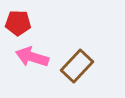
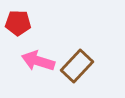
pink arrow: moved 6 px right, 4 px down
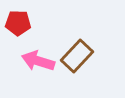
brown rectangle: moved 10 px up
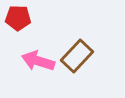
red pentagon: moved 5 px up
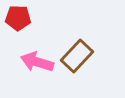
pink arrow: moved 1 px left, 1 px down
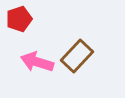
red pentagon: moved 1 px right, 1 px down; rotated 20 degrees counterclockwise
